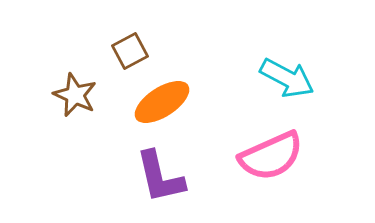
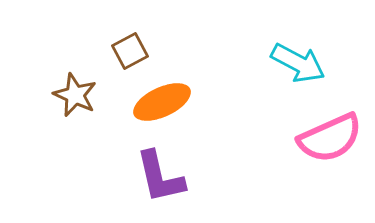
cyan arrow: moved 11 px right, 15 px up
orange ellipse: rotated 8 degrees clockwise
pink semicircle: moved 59 px right, 18 px up
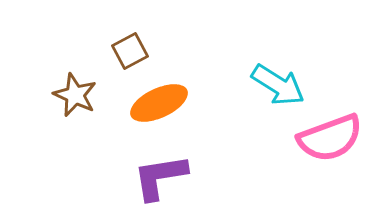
cyan arrow: moved 20 px left, 22 px down; rotated 4 degrees clockwise
orange ellipse: moved 3 px left, 1 px down
pink semicircle: rotated 4 degrees clockwise
purple L-shape: rotated 94 degrees clockwise
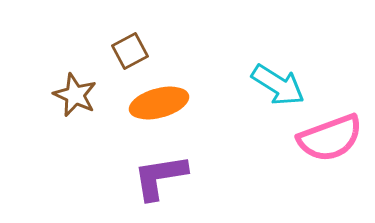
orange ellipse: rotated 10 degrees clockwise
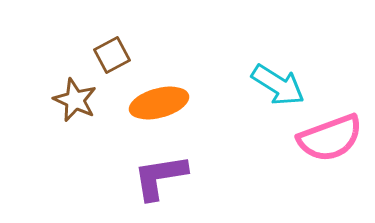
brown square: moved 18 px left, 4 px down
brown star: moved 5 px down
